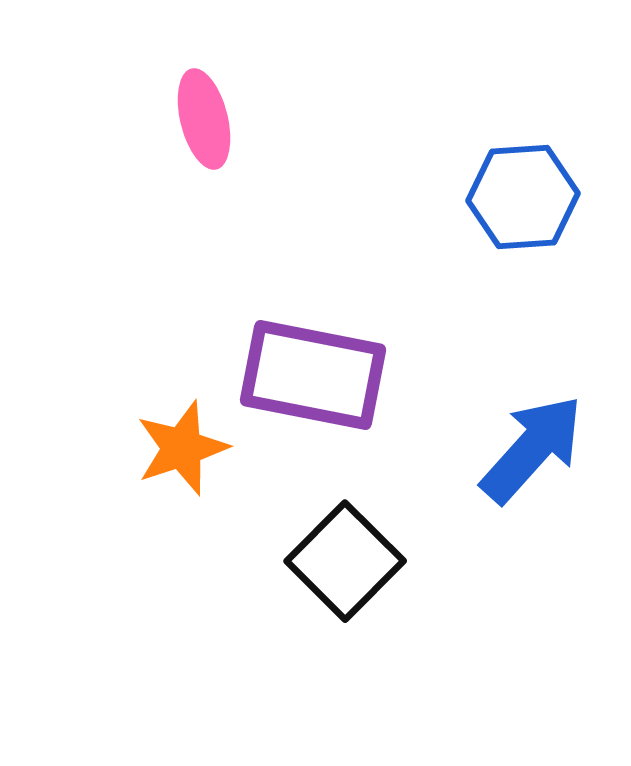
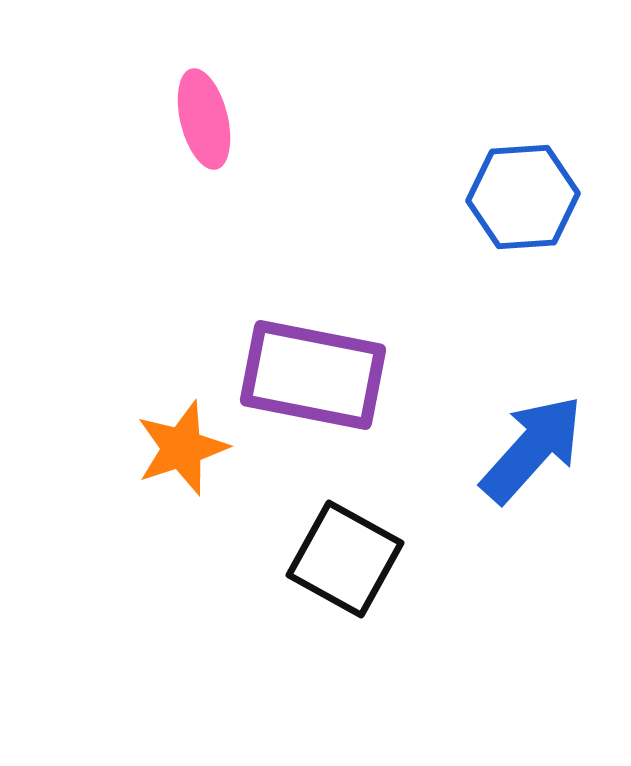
black square: moved 2 px up; rotated 16 degrees counterclockwise
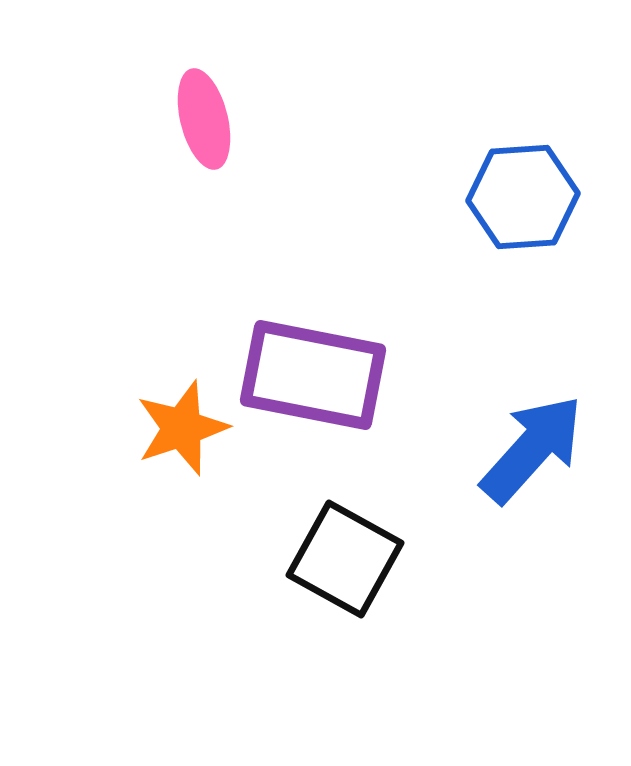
orange star: moved 20 px up
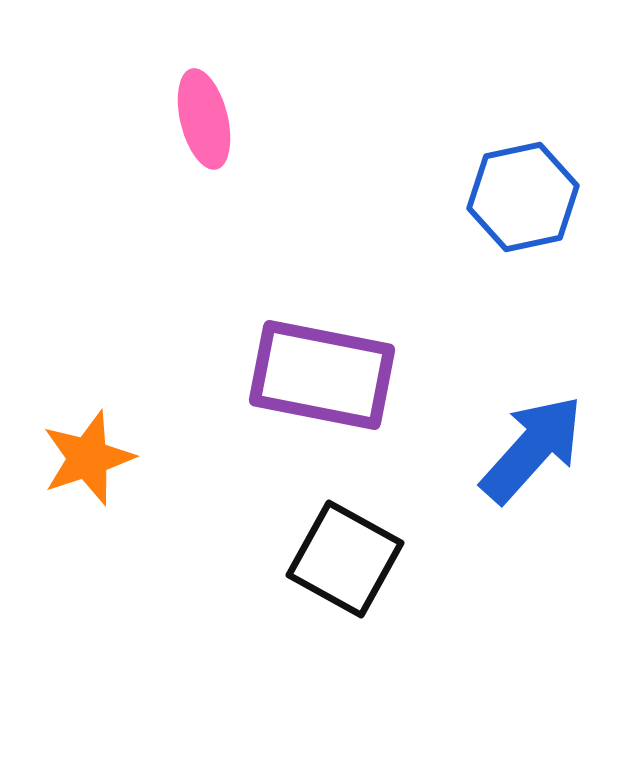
blue hexagon: rotated 8 degrees counterclockwise
purple rectangle: moved 9 px right
orange star: moved 94 px left, 30 px down
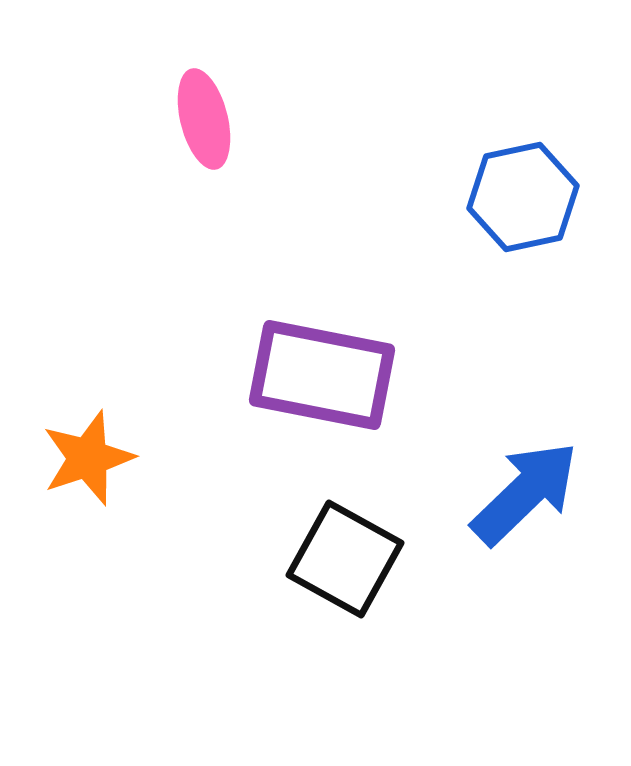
blue arrow: moved 7 px left, 44 px down; rotated 4 degrees clockwise
